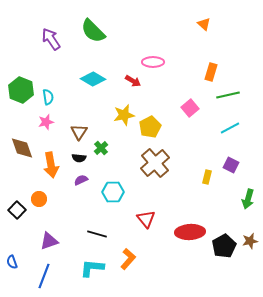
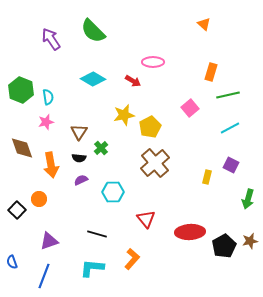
orange L-shape: moved 4 px right
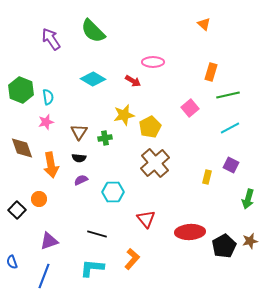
green cross: moved 4 px right, 10 px up; rotated 32 degrees clockwise
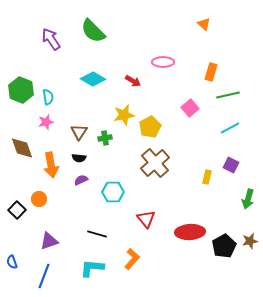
pink ellipse: moved 10 px right
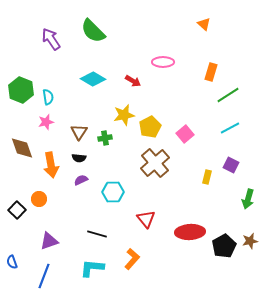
green line: rotated 20 degrees counterclockwise
pink square: moved 5 px left, 26 px down
